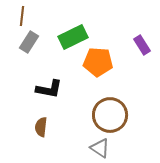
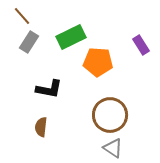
brown line: rotated 48 degrees counterclockwise
green rectangle: moved 2 px left
purple rectangle: moved 1 px left
gray triangle: moved 13 px right
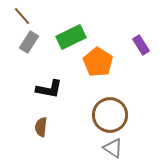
orange pentagon: rotated 28 degrees clockwise
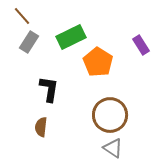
black L-shape: rotated 92 degrees counterclockwise
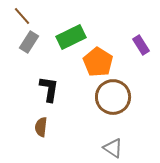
brown circle: moved 3 px right, 18 px up
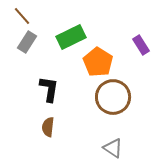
gray rectangle: moved 2 px left
brown semicircle: moved 7 px right
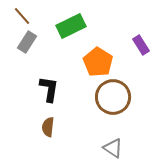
green rectangle: moved 11 px up
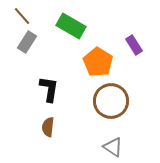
green rectangle: rotated 56 degrees clockwise
purple rectangle: moved 7 px left
brown circle: moved 2 px left, 4 px down
gray triangle: moved 1 px up
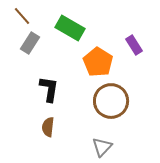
green rectangle: moved 1 px left, 2 px down
gray rectangle: moved 3 px right, 1 px down
gray triangle: moved 11 px left; rotated 40 degrees clockwise
